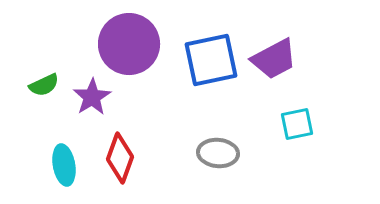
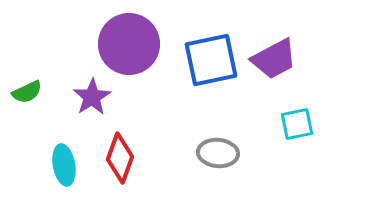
green semicircle: moved 17 px left, 7 px down
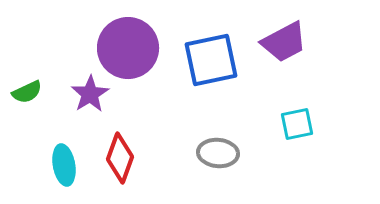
purple circle: moved 1 px left, 4 px down
purple trapezoid: moved 10 px right, 17 px up
purple star: moved 2 px left, 3 px up
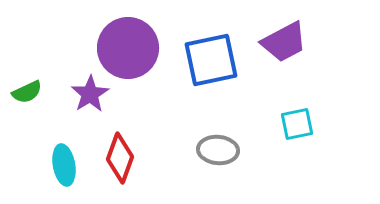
gray ellipse: moved 3 px up
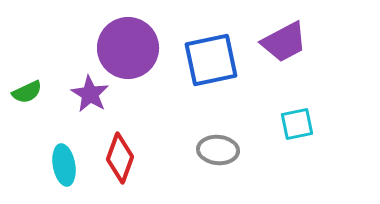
purple star: rotated 9 degrees counterclockwise
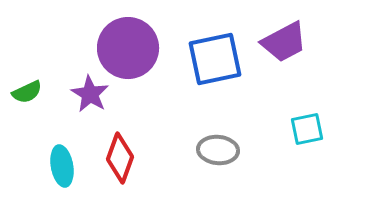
blue square: moved 4 px right, 1 px up
cyan square: moved 10 px right, 5 px down
cyan ellipse: moved 2 px left, 1 px down
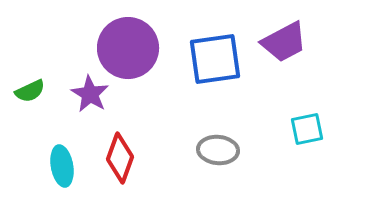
blue square: rotated 4 degrees clockwise
green semicircle: moved 3 px right, 1 px up
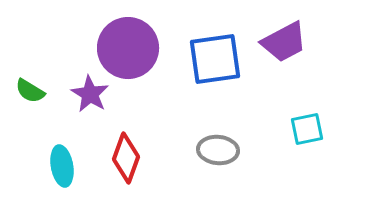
green semicircle: rotated 56 degrees clockwise
red diamond: moved 6 px right
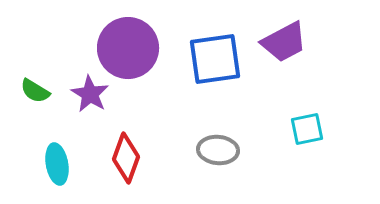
green semicircle: moved 5 px right
cyan ellipse: moved 5 px left, 2 px up
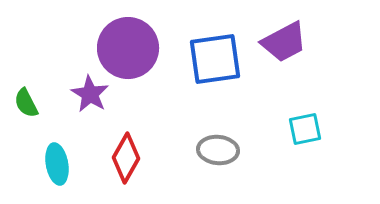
green semicircle: moved 9 px left, 12 px down; rotated 32 degrees clockwise
cyan square: moved 2 px left
red diamond: rotated 9 degrees clockwise
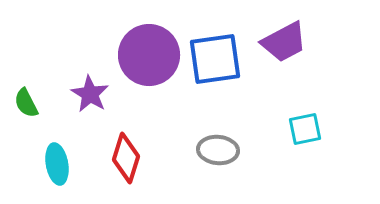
purple circle: moved 21 px right, 7 px down
red diamond: rotated 12 degrees counterclockwise
